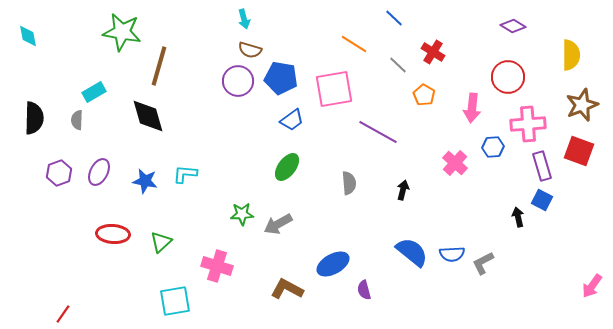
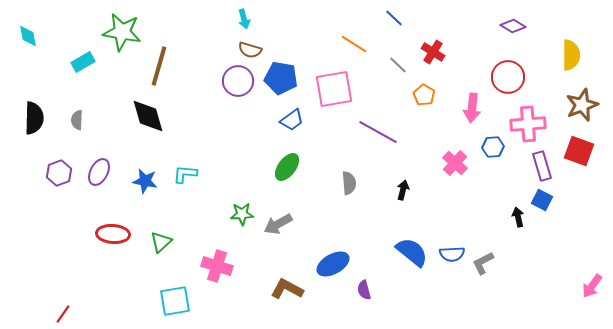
cyan rectangle at (94, 92): moved 11 px left, 30 px up
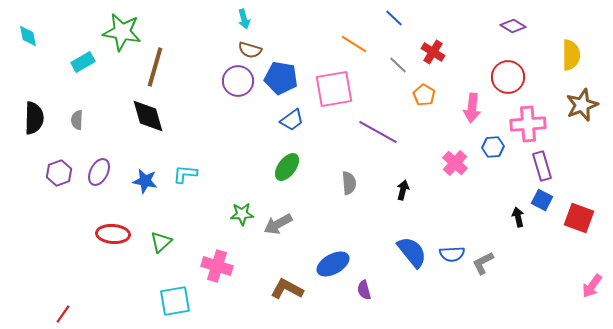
brown line at (159, 66): moved 4 px left, 1 px down
red square at (579, 151): moved 67 px down
blue semicircle at (412, 252): rotated 12 degrees clockwise
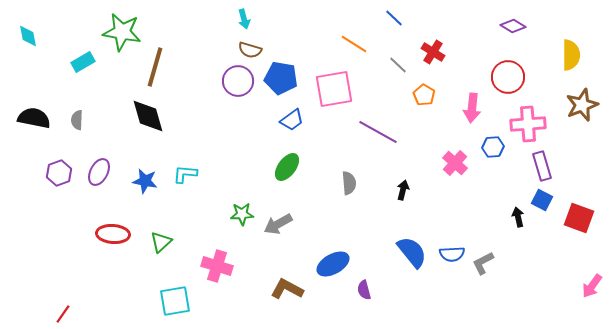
black semicircle at (34, 118): rotated 80 degrees counterclockwise
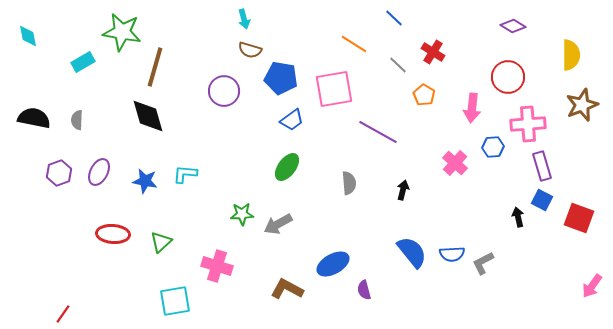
purple circle at (238, 81): moved 14 px left, 10 px down
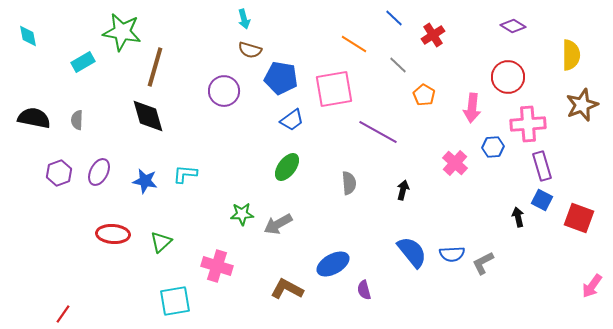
red cross at (433, 52): moved 17 px up; rotated 25 degrees clockwise
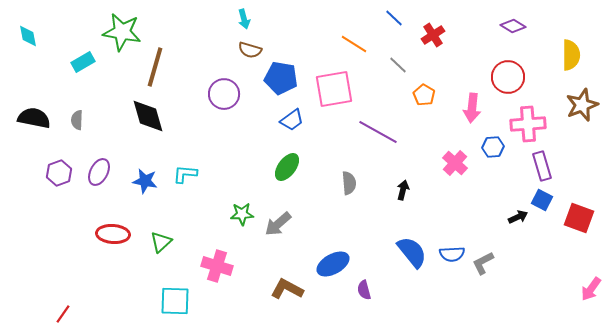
purple circle at (224, 91): moved 3 px down
black arrow at (518, 217): rotated 78 degrees clockwise
gray arrow at (278, 224): rotated 12 degrees counterclockwise
pink arrow at (592, 286): moved 1 px left, 3 px down
cyan square at (175, 301): rotated 12 degrees clockwise
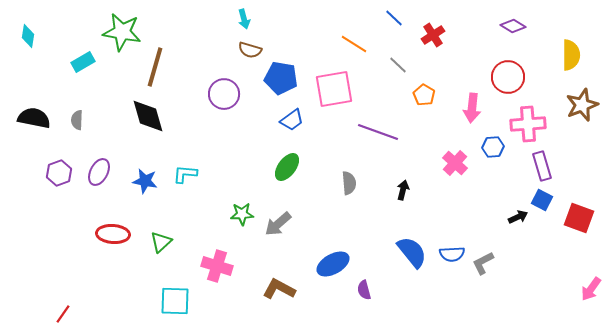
cyan diamond at (28, 36): rotated 20 degrees clockwise
purple line at (378, 132): rotated 9 degrees counterclockwise
brown L-shape at (287, 289): moved 8 px left
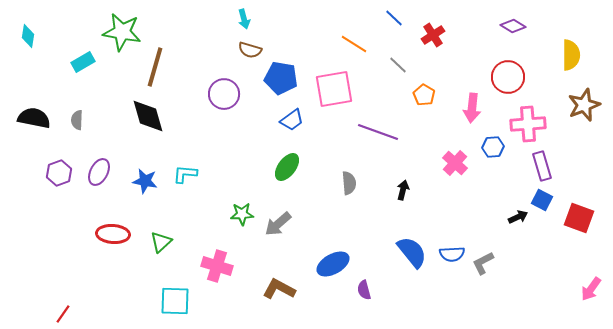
brown star at (582, 105): moved 2 px right
